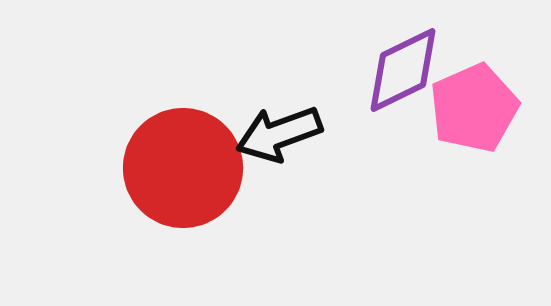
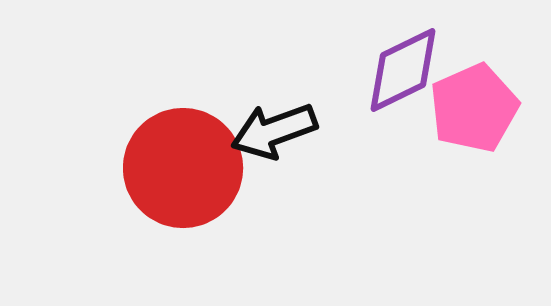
black arrow: moved 5 px left, 3 px up
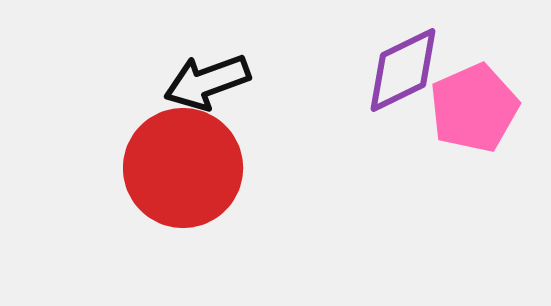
black arrow: moved 67 px left, 49 px up
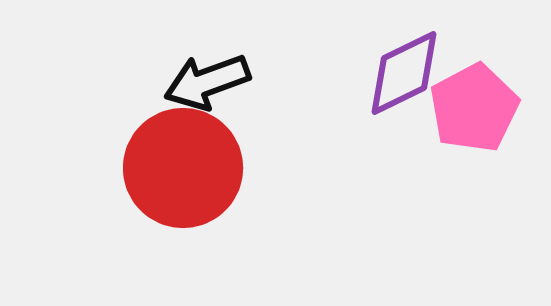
purple diamond: moved 1 px right, 3 px down
pink pentagon: rotated 4 degrees counterclockwise
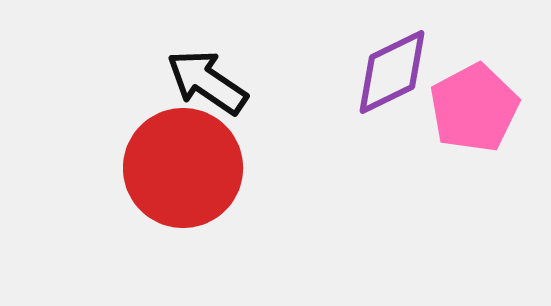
purple diamond: moved 12 px left, 1 px up
black arrow: rotated 54 degrees clockwise
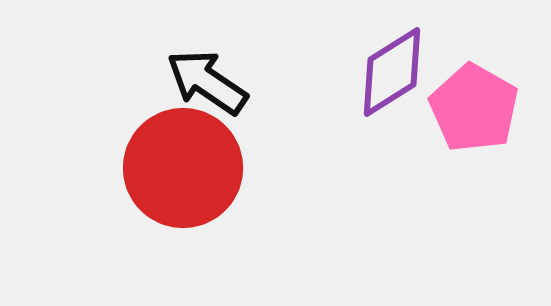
purple diamond: rotated 6 degrees counterclockwise
pink pentagon: rotated 14 degrees counterclockwise
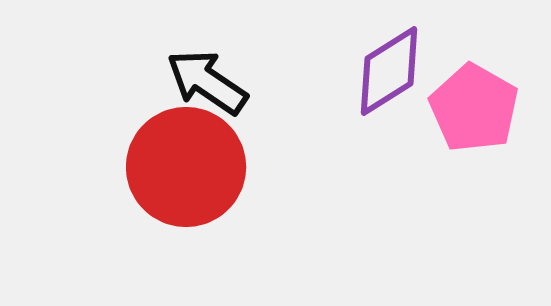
purple diamond: moved 3 px left, 1 px up
red circle: moved 3 px right, 1 px up
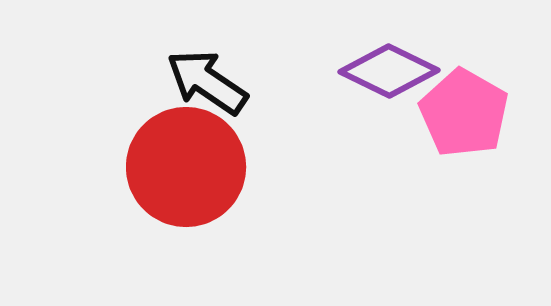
purple diamond: rotated 58 degrees clockwise
pink pentagon: moved 10 px left, 5 px down
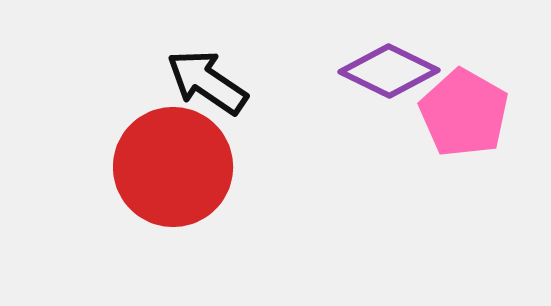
red circle: moved 13 px left
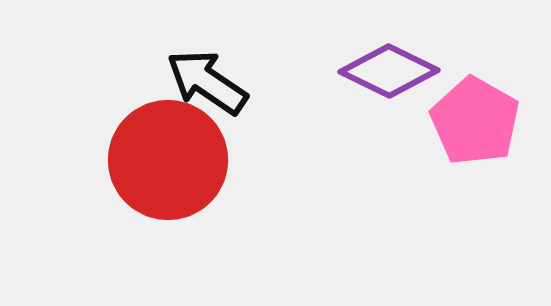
pink pentagon: moved 11 px right, 8 px down
red circle: moved 5 px left, 7 px up
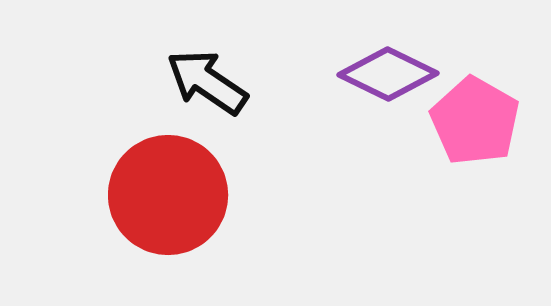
purple diamond: moved 1 px left, 3 px down
red circle: moved 35 px down
